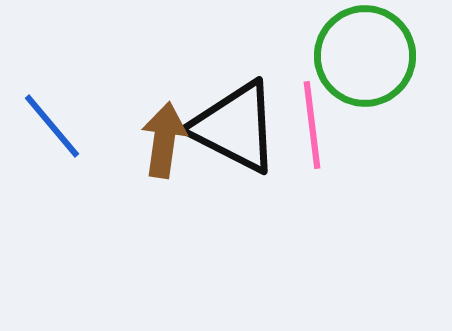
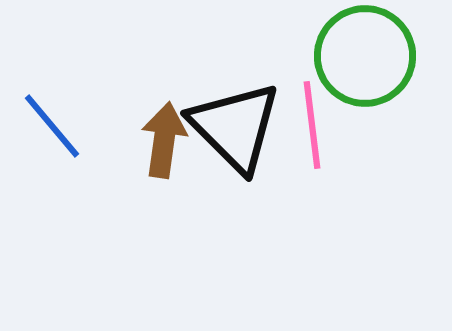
black triangle: rotated 18 degrees clockwise
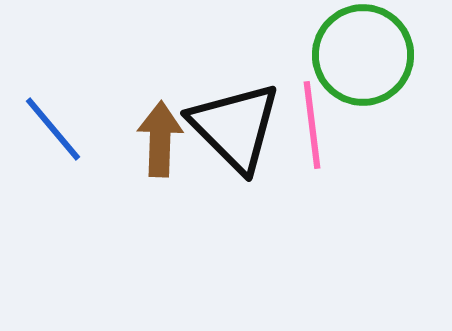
green circle: moved 2 px left, 1 px up
blue line: moved 1 px right, 3 px down
brown arrow: moved 4 px left, 1 px up; rotated 6 degrees counterclockwise
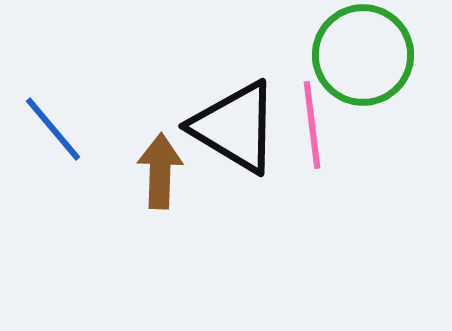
black triangle: rotated 14 degrees counterclockwise
brown arrow: moved 32 px down
